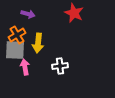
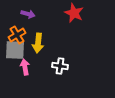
white cross: rotated 14 degrees clockwise
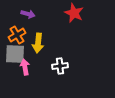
gray square: moved 4 px down
white cross: rotated 14 degrees counterclockwise
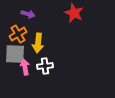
orange cross: moved 1 px right, 1 px up
white cross: moved 15 px left
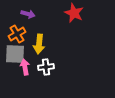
orange cross: moved 1 px left
yellow arrow: moved 1 px right, 1 px down
white cross: moved 1 px right, 1 px down
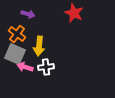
orange cross: rotated 24 degrees counterclockwise
yellow arrow: moved 2 px down
gray square: rotated 20 degrees clockwise
pink arrow: rotated 63 degrees counterclockwise
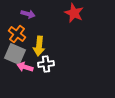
white cross: moved 3 px up
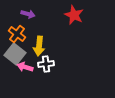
red star: moved 2 px down
gray square: rotated 15 degrees clockwise
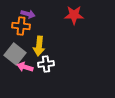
red star: rotated 24 degrees counterclockwise
orange cross: moved 4 px right, 8 px up; rotated 30 degrees counterclockwise
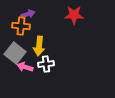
purple arrow: rotated 32 degrees counterclockwise
gray square: moved 1 px up
